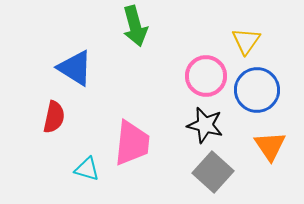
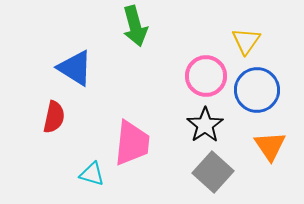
black star: rotated 24 degrees clockwise
cyan triangle: moved 5 px right, 5 px down
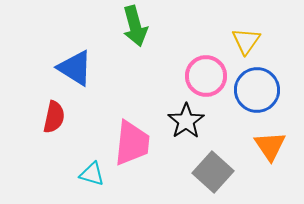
black star: moved 19 px left, 4 px up
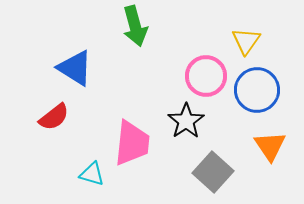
red semicircle: rotated 40 degrees clockwise
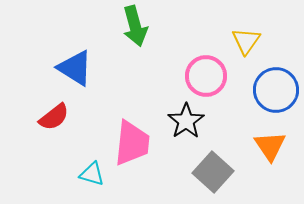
blue circle: moved 19 px right
